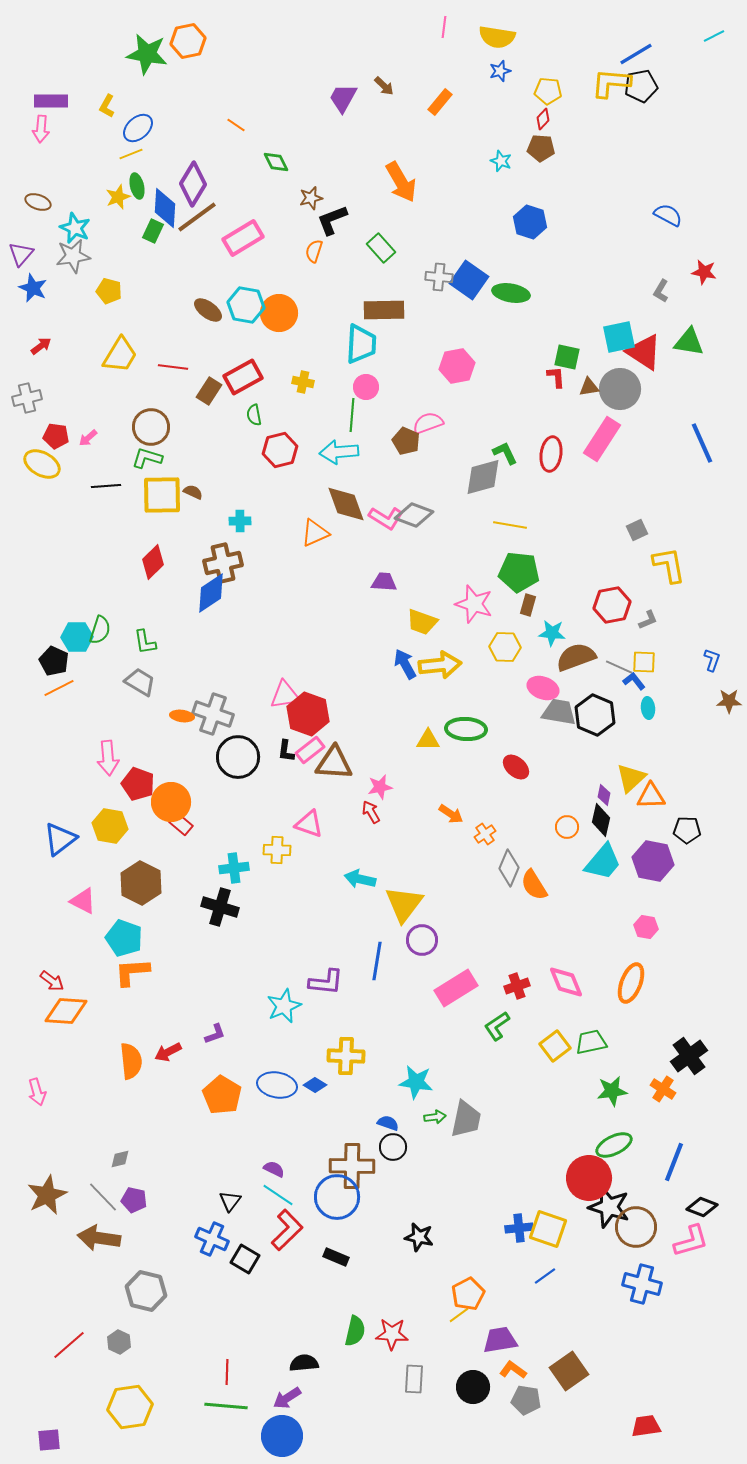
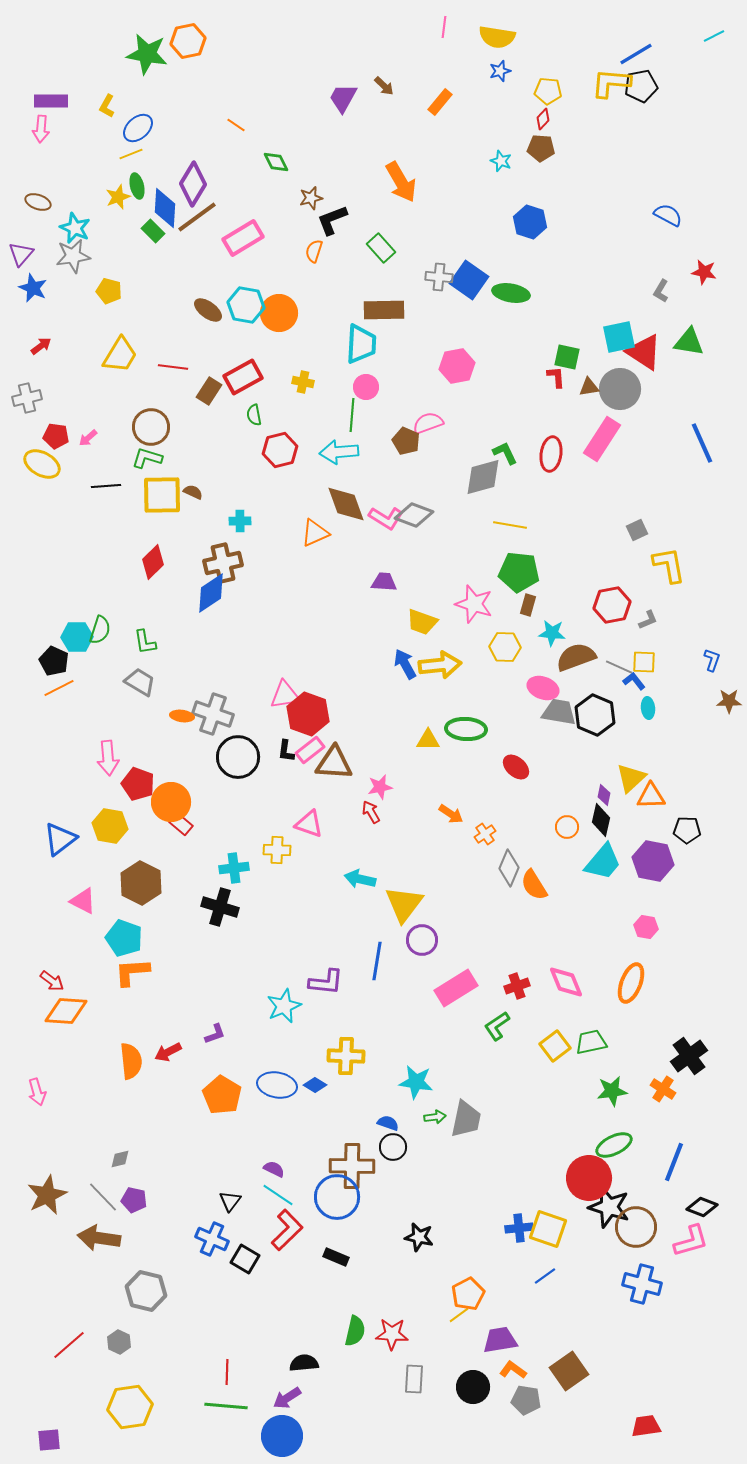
green rectangle at (153, 231): rotated 70 degrees counterclockwise
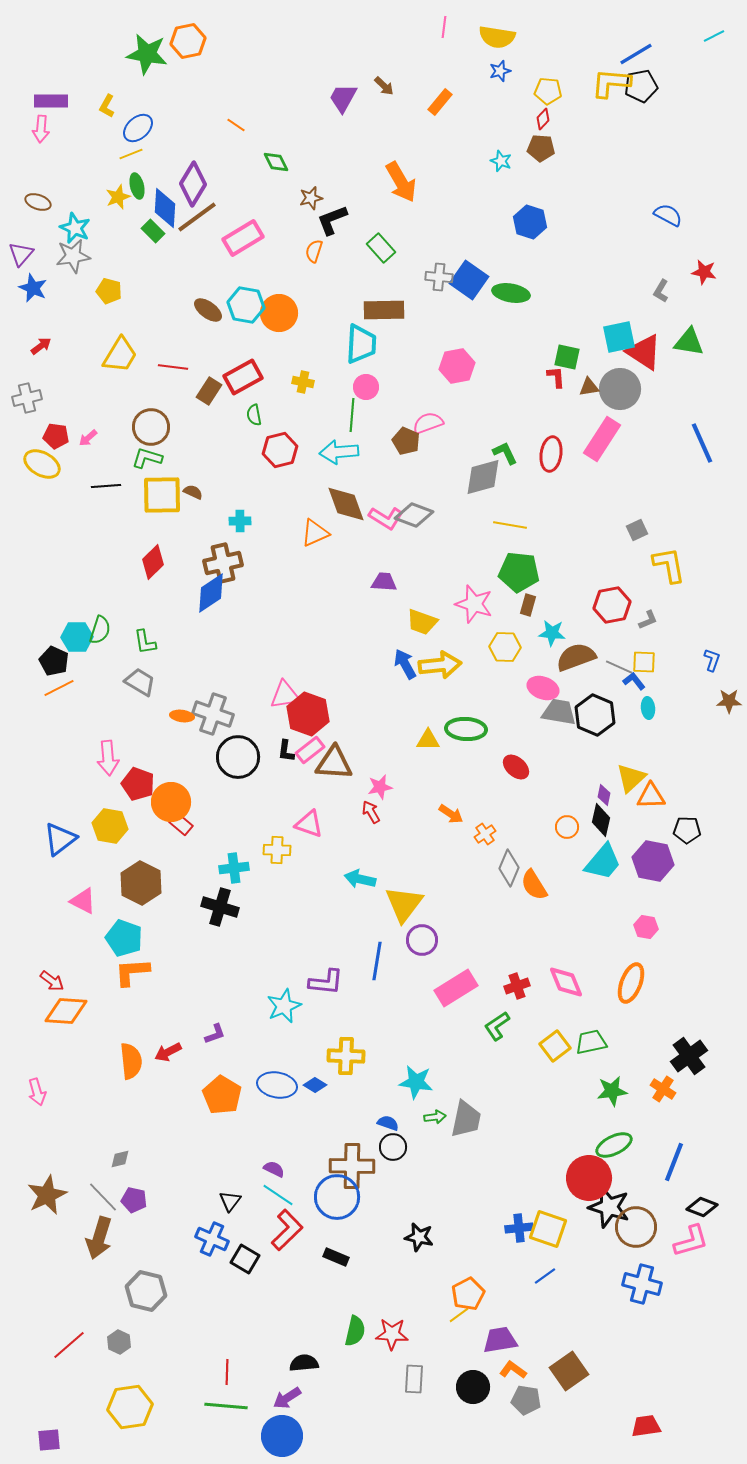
brown arrow at (99, 1238): rotated 81 degrees counterclockwise
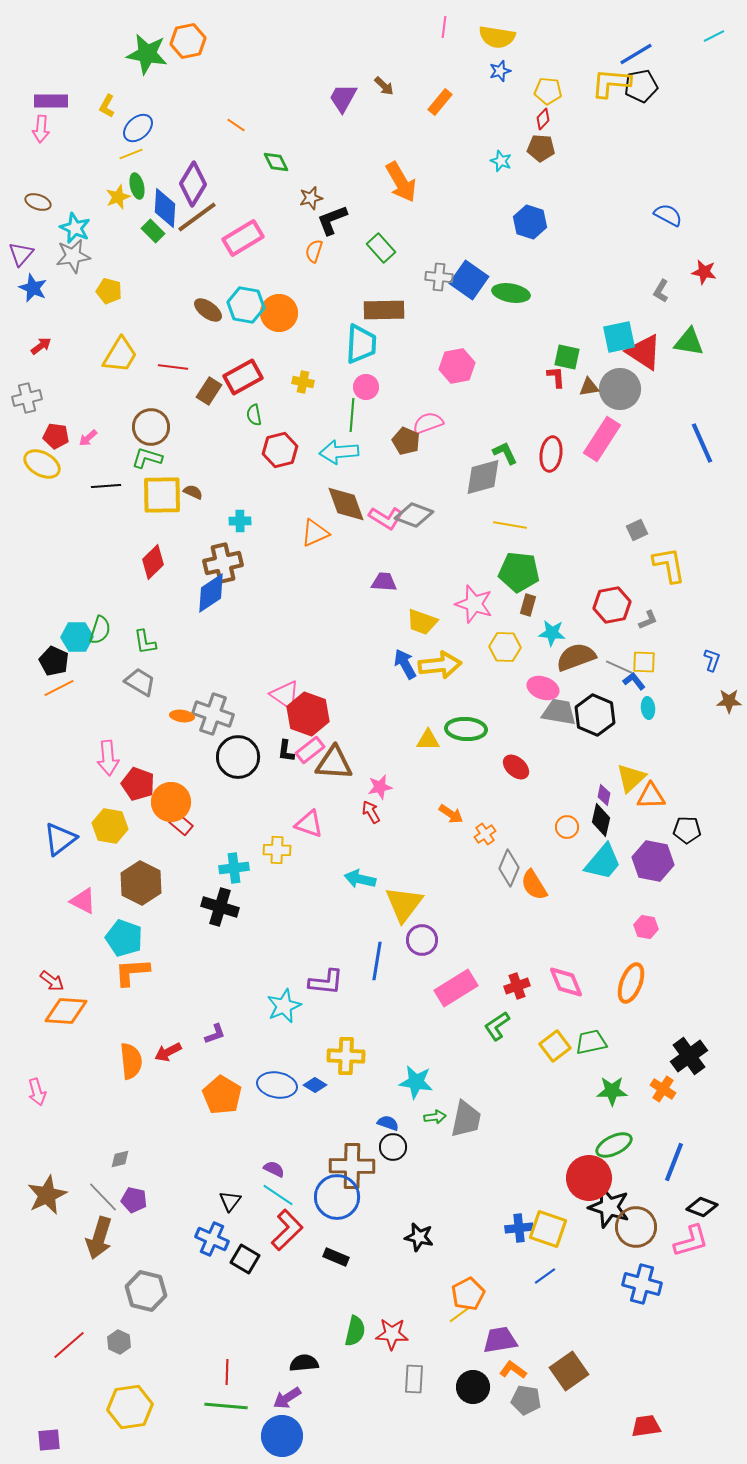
pink triangle at (285, 695): rotated 44 degrees clockwise
green star at (612, 1091): rotated 8 degrees clockwise
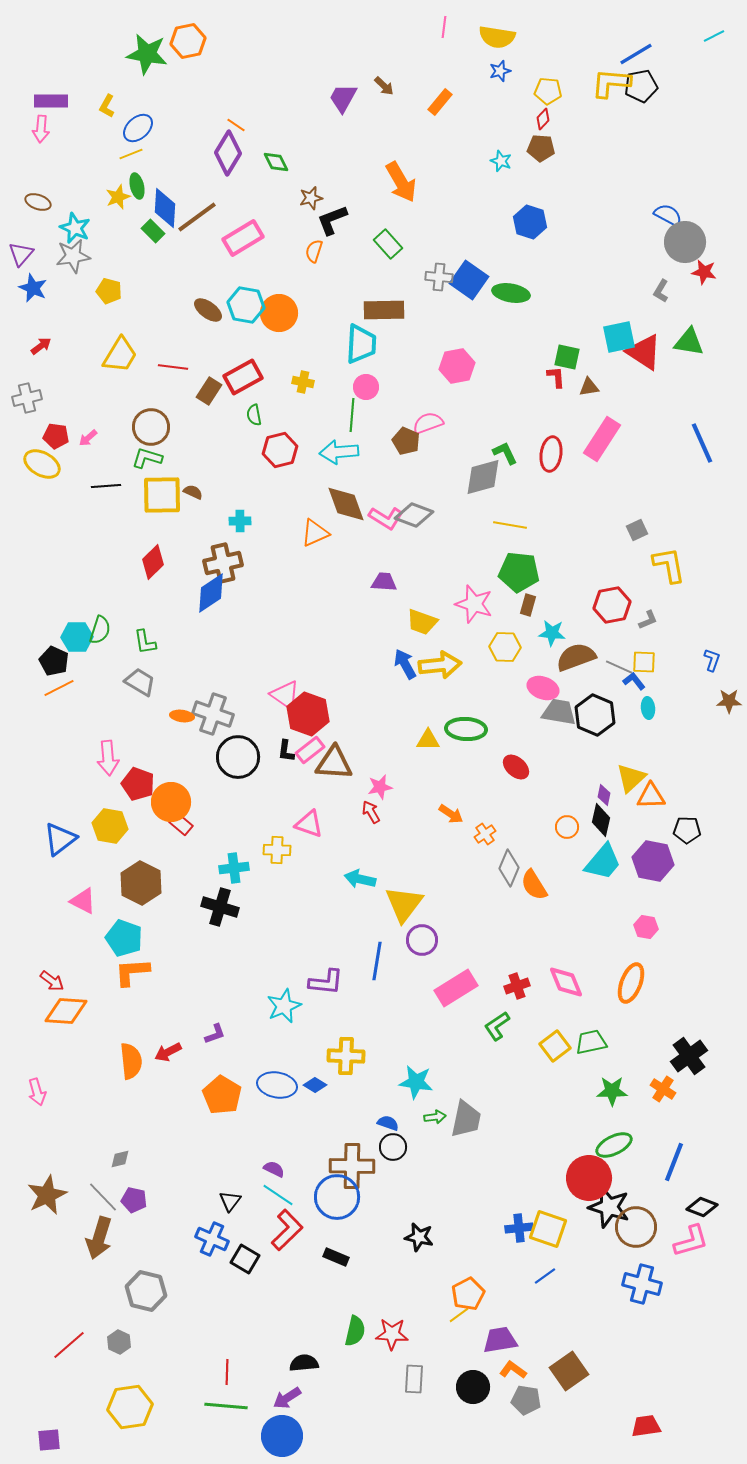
purple diamond at (193, 184): moved 35 px right, 31 px up
green rectangle at (381, 248): moved 7 px right, 4 px up
gray circle at (620, 389): moved 65 px right, 147 px up
